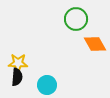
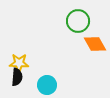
green circle: moved 2 px right, 2 px down
yellow star: moved 1 px right
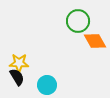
orange diamond: moved 3 px up
black semicircle: rotated 36 degrees counterclockwise
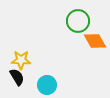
yellow star: moved 2 px right, 3 px up
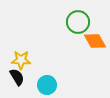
green circle: moved 1 px down
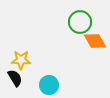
green circle: moved 2 px right
black semicircle: moved 2 px left, 1 px down
cyan circle: moved 2 px right
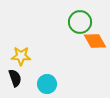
yellow star: moved 4 px up
black semicircle: rotated 12 degrees clockwise
cyan circle: moved 2 px left, 1 px up
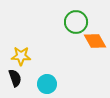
green circle: moved 4 px left
